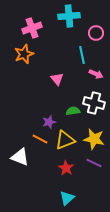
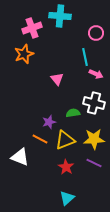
cyan cross: moved 9 px left; rotated 10 degrees clockwise
cyan line: moved 3 px right, 2 px down
green semicircle: moved 2 px down
yellow star: rotated 15 degrees counterclockwise
red star: moved 1 px up
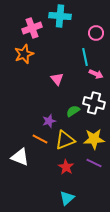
green semicircle: moved 2 px up; rotated 24 degrees counterclockwise
purple star: moved 1 px up
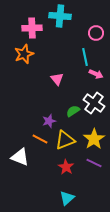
pink cross: rotated 18 degrees clockwise
white cross: rotated 20 degrees clockwise
yellow star: rotated 30 degrees counterclockwise
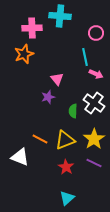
green semicircle: rotated 56 degrees counterclockwise
purple star: moved 1 px left, 24 px up
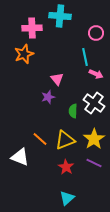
orange line: rotated 14 degrees clockwise
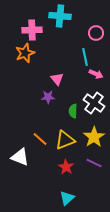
pink cross: moved 2 px down
orange star: moved 1 px right, 1 px up
purple star: rotated 16 degrees clockwise
yellow star: moved 2 px up
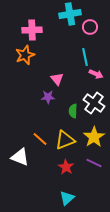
cyan cross: moved 10 px right, 2 px up; rotated 15 degrees counterclockwise
pink circle: moved 6 px left, 6 px up
orange star: moved 2 px down
